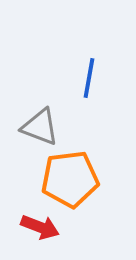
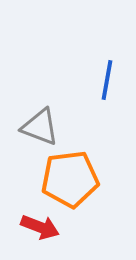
blue line: moved 18 px right, 2 px down
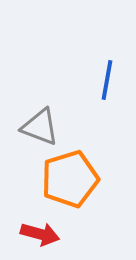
orange pentagon: rotated 10 degrees counterclockwise
red arrow: moved 7 px down; rotated 6 degrees counterclockwise
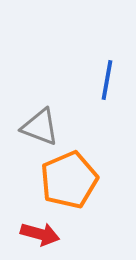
orange pentagon: moved 1 px left, 1 px down; rotated 6 degrees counterclockwise
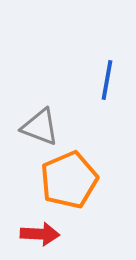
red arrow: rotated 12 degrees counterclockwise
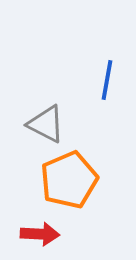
gray triangle: moved 6 px right, 3 px up; rotated 6 degrees clockwise
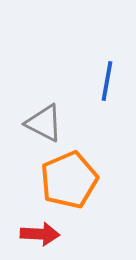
blue line: moved 1 px down
gray triangle: moved 2 px left, 1 px up
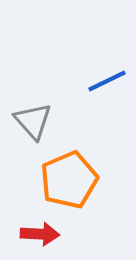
blue line: rotated 54 degrees clockwise
gray triangle: moved 11 px left, 2 px up; rotated 21 degrees clockwise
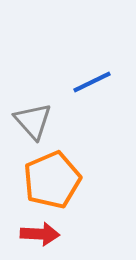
blue line: moved 15 px left, 1 px down
orange pentagon: moved 17 px left
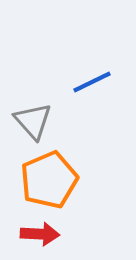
orange pentagon: moved 3 px left
